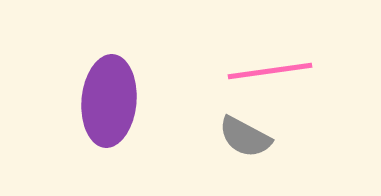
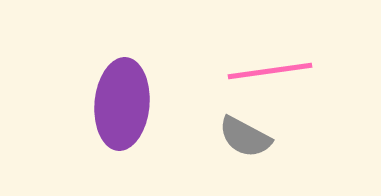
purple ellipse: moved 13 px right, 3 px down
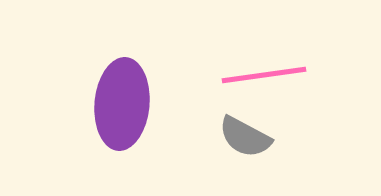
pink line: moved 6 px left, 4 px down
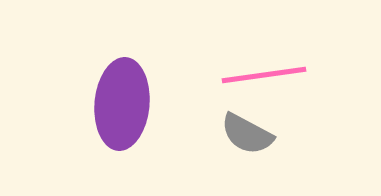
gray semicircle: moved 2 px right, 3 px up
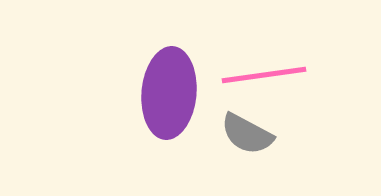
purple ellipse: moved 47 px right, 11 px up
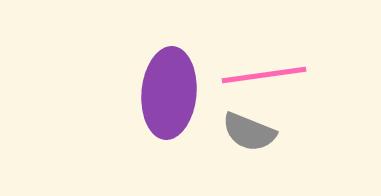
gray semicircle: moved 2 px right, 2 px up; rotated 6 degrees counterclockwise
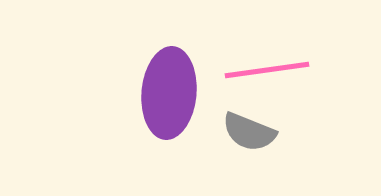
pink line: moved 3 px right, 5 px up
